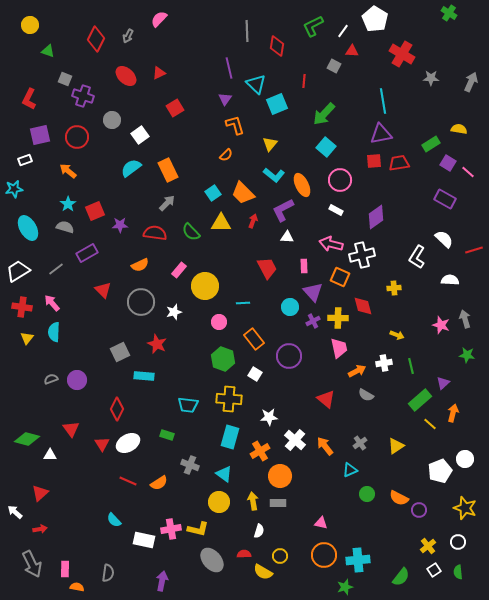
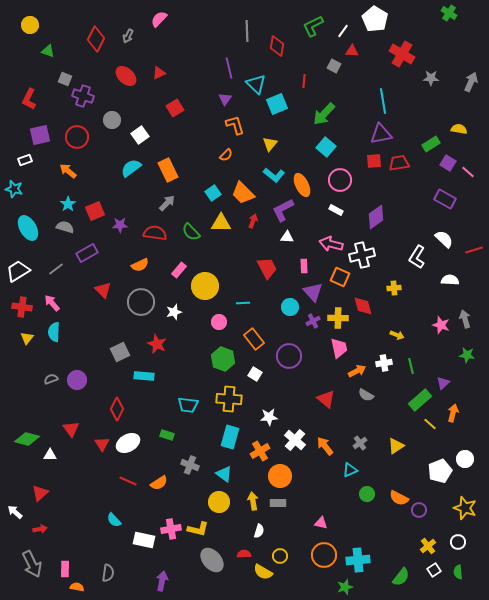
cyan star at (14, 189): rotated 24 degrees clockwise
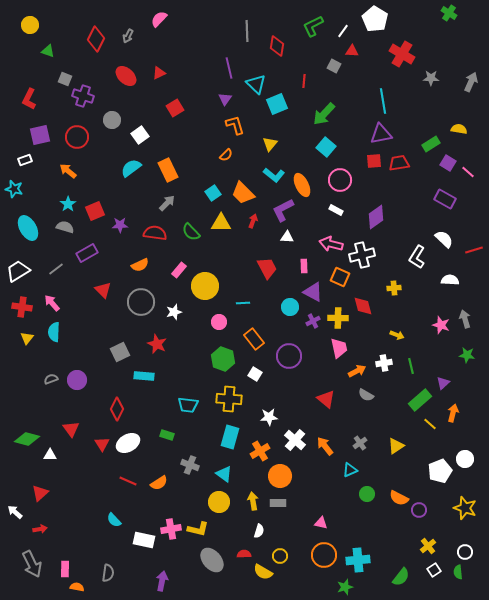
purple triangle at (313, 292): rotated 20 degrees counterclockwise
white circle at (458, 542): moved 7 px right, 10 px down
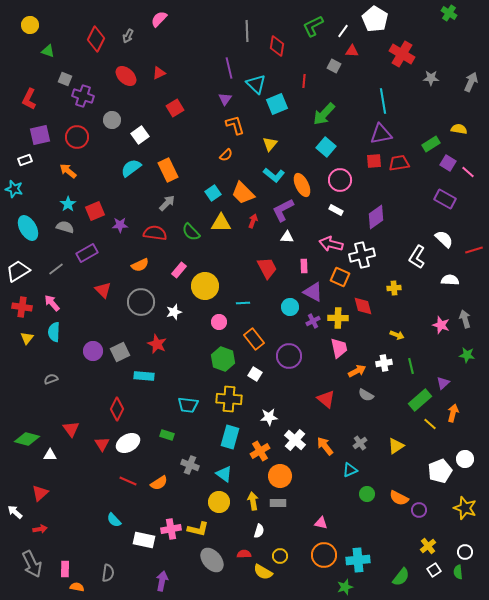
purple circle at (77, 380): moved 16 px right, 29 px up
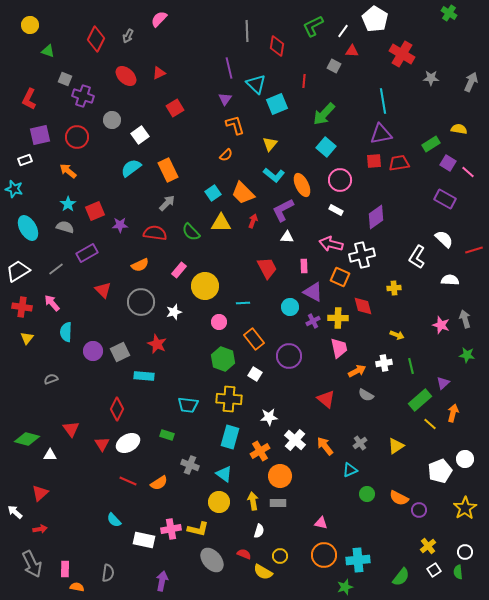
cyan semicircle at (54, 332): moved 12 px right
yellow star at (465, 508): rotated 20 degrees clockwise
red semicircle at (244, 554): rotated 24 degrees clockwise
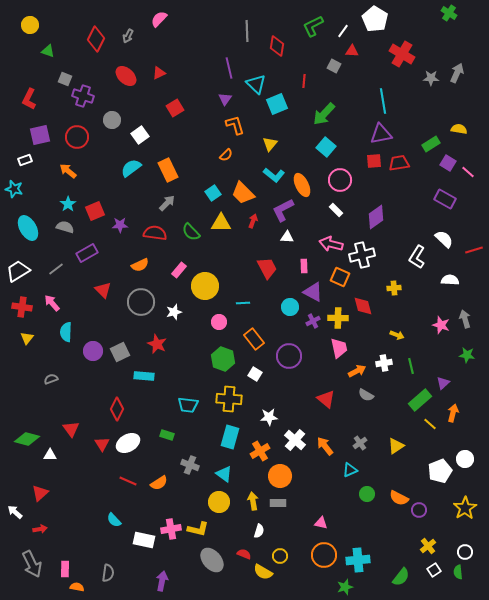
gray arrow at (471, 82): moved 14 px left, 9 px up
white rectangle at (336, 210): rotated 16 degrees clockwise
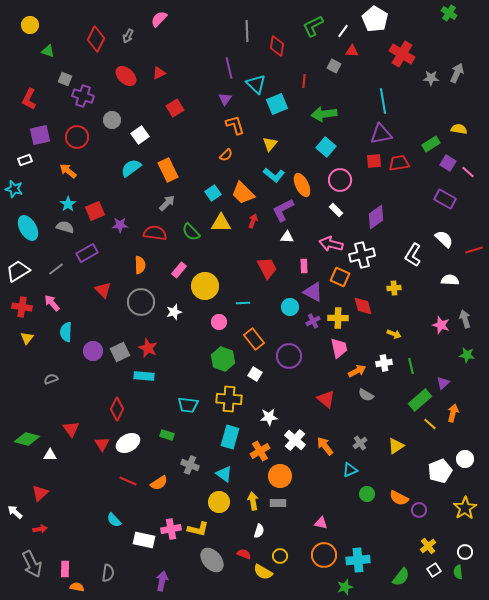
green arrow at (324, 114): rotated 40 degrees clockwise
white L-shape at (417, 257): moved 4 px left, 2 px up
orange semicircle at (140, 265): rotated 66 degrees counterclockwise
yellow arrow at (397, 335): moved 3 px left, 1 px up
red star at (157, 344): moved 9 px left, 4 px down
